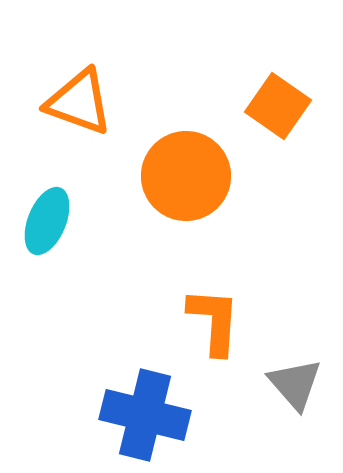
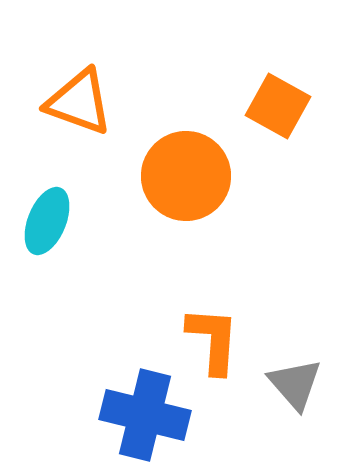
orange square: rotated 6 degrees counterclockwise
orange L-shape: moved 1 px left, 19 px down
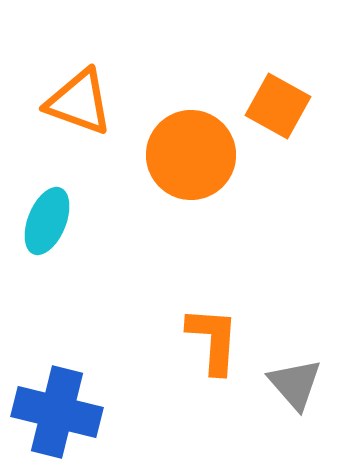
orange circle: moved 5 px right, 21 px up
blue cross: moved 88 px left, 3 px up
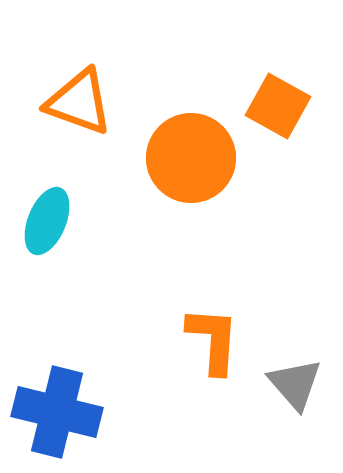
orange circle: moved 3 px down
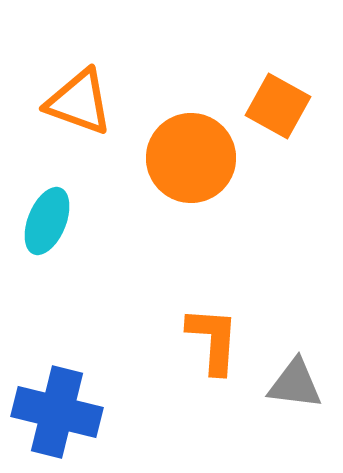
gray triangle: rotated 42 degrees counterclockwise
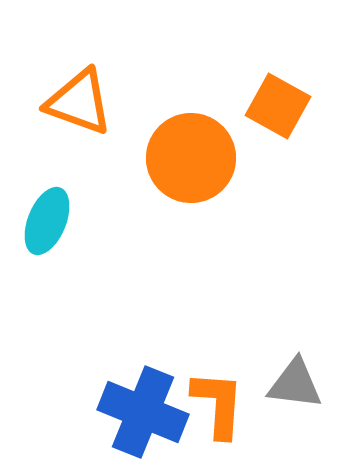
orange L-shape: moved 5 px right, 64 px down
blue cross: moved 86 px right; rotated 8 degrees clockwise
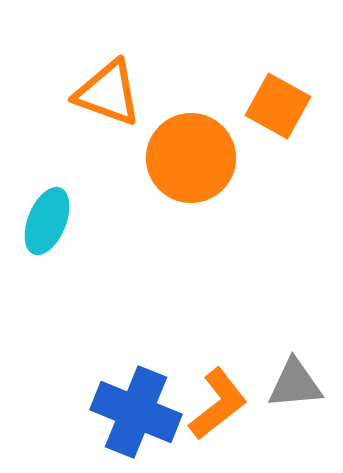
orange triangle: moved 29 px right, 9 px up
gray triangle: rotated 12 degrees counterclockwise
orange L-shape: rotated 48 degrees clockwise
blue cross: moved 7 px left
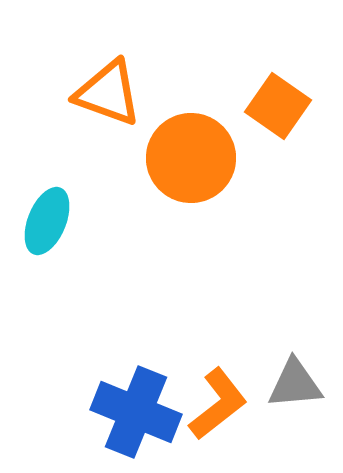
orange square: rotated 6 degrees clockwise
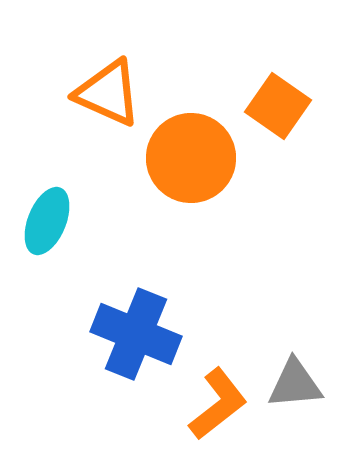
orange triangle: rotated 4 degrees clockwise
blue cross: moved 78 px up
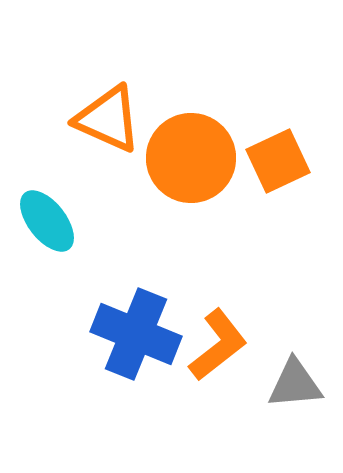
orange triangle: moved 26 px down
orange square: moved 55 px down; rotated 30 degrees clockwise
cyan ellipse: rotated 60 degrees counterclockwise
orange L-shape: moved 59 px up
